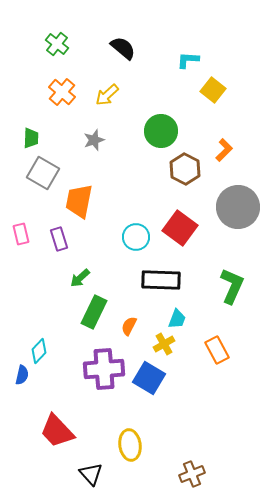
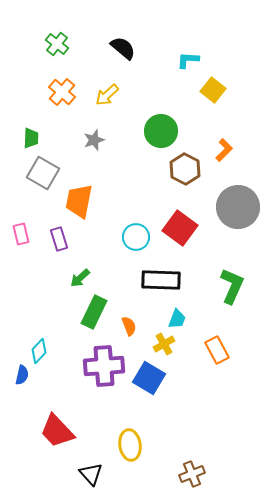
orange semicircle: rotated 132 degrees clockwise
purple cross: moved 3 px up
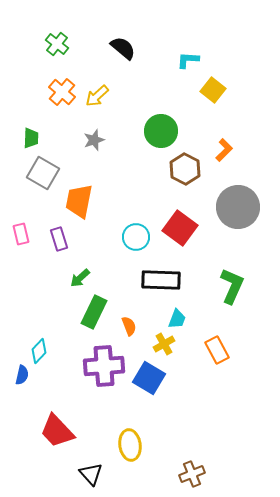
yellow arrow: moved 10 px left, 1 px down
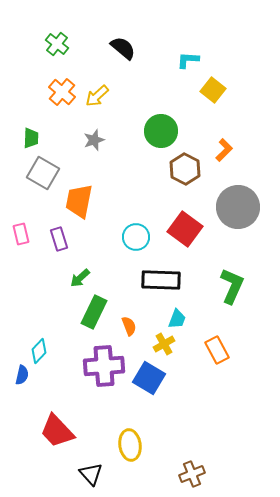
red square: moved 5 px right, 1 px down
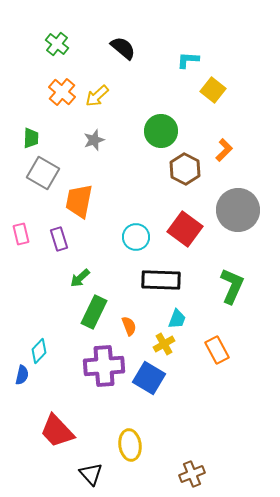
gray circle: moved 3 px down
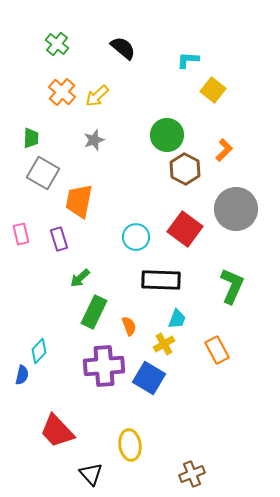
green circle: moved 6 px right, 4 px down
gray circle: moved 2 px left, 1 px up
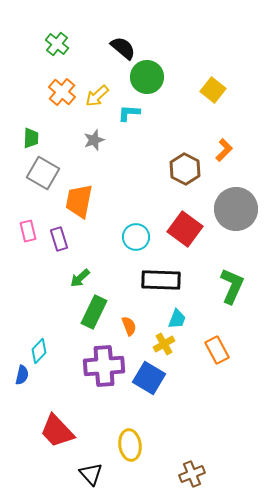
cyan L-shape: moved 59 px left, 53 px down
green circle: moved 20 px left, 58 px up
pink rectangle: moved 7 px right, 3 px up
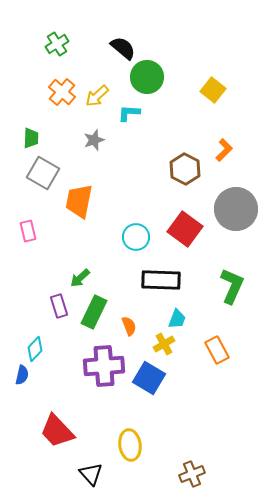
green cross: rotated 20 degrees clockwise
purple rectangle: moved 67 px down
cyan diamond: moved 4 px left, 2 px up
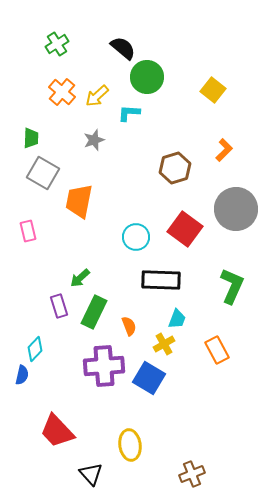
brown hexagon: moved 10 px left, 1 px up; rotated 16 degrees clockwise
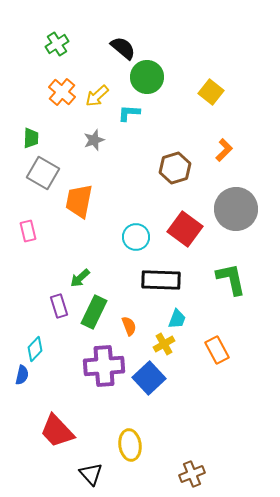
yellow square: moved 2 px left, 2 px down
green L-shape: moved 1 px left, 7 px up; rotated 36 degrees counterclockwise
blue square: rotated 16 degrees clockwise
